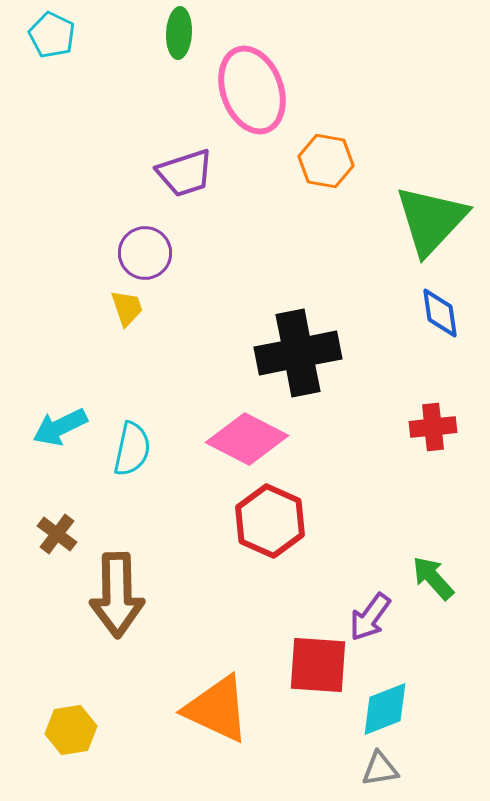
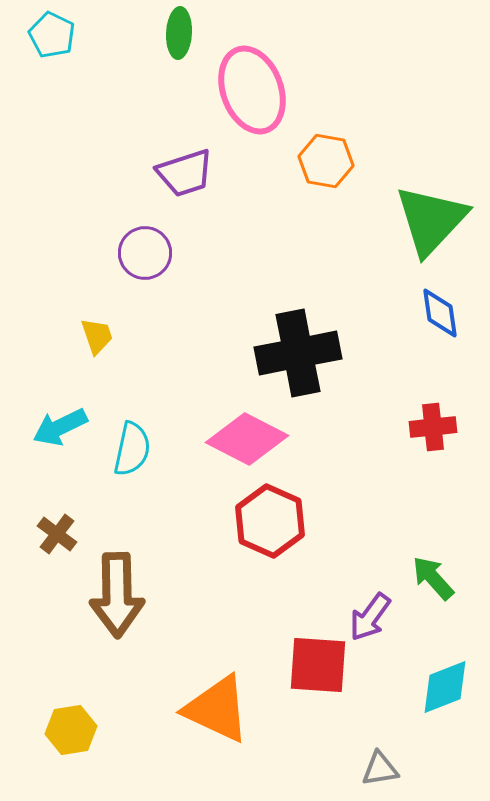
yellow trapezoid: moved 30 px left, 28 px down
cyan diamond: moved 60 px right, 22 px up
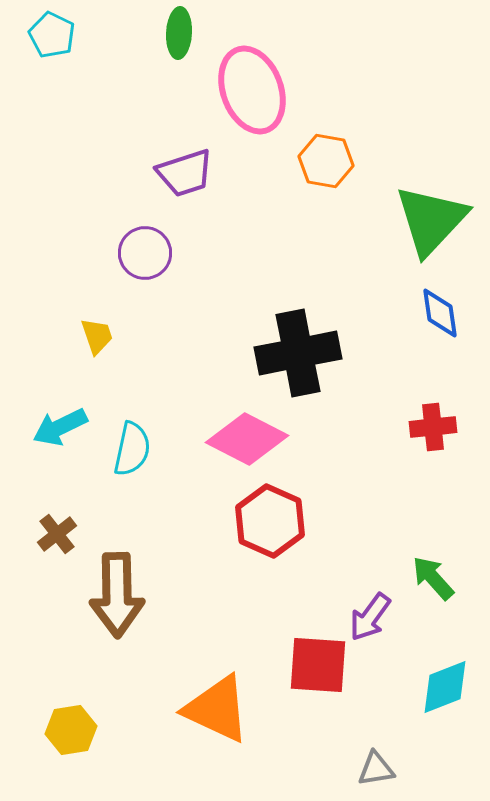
brown cross: rotated 15 degrees clockwise
gray triangle: moved 4 px left
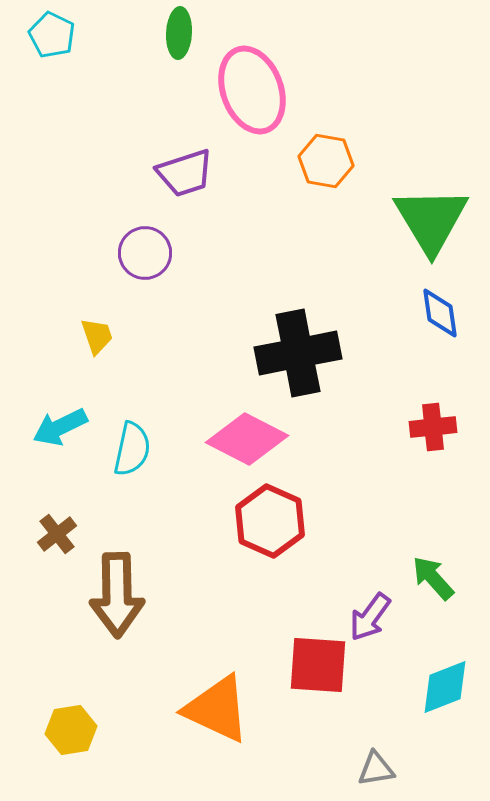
green triangle: rotated 14 degrees counterclockwise
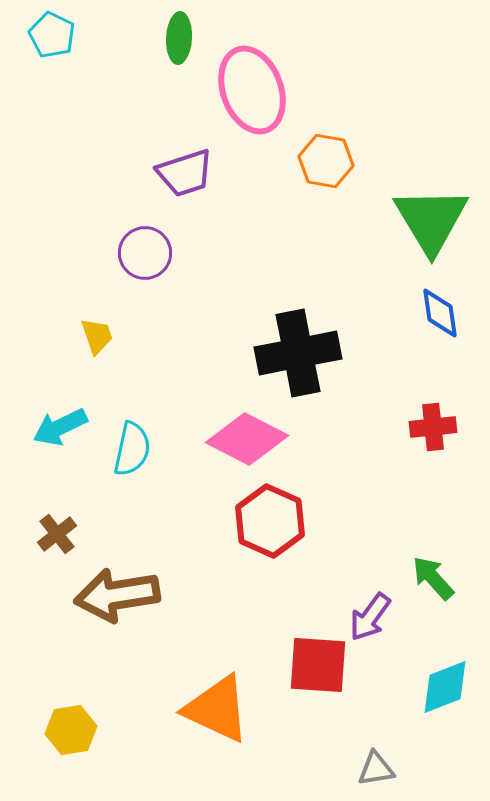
green ellipse: moved 5 px down
brown arrow: rotated 82 degrees clockwise
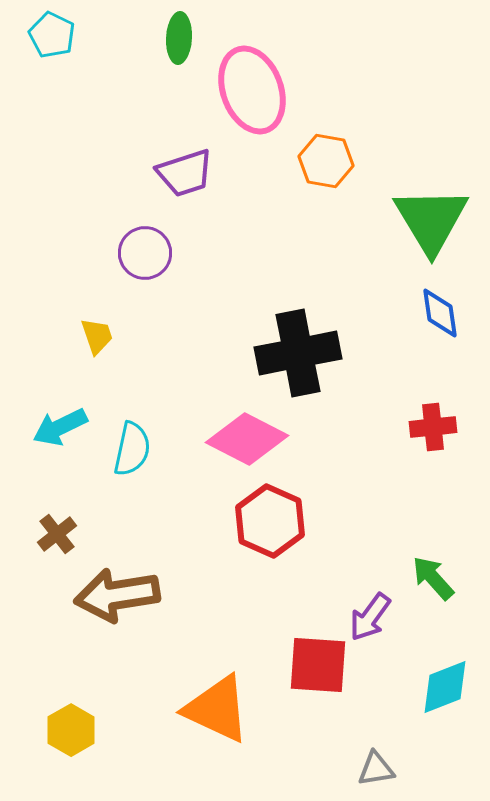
yellow hexagon: rotated 21 degrees counterclockwise
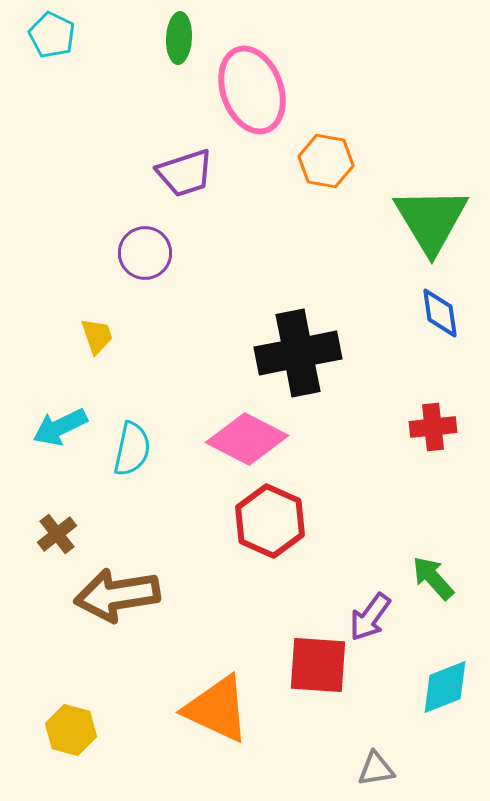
yellow hexagon: rotated 15 degrees counterclockwise
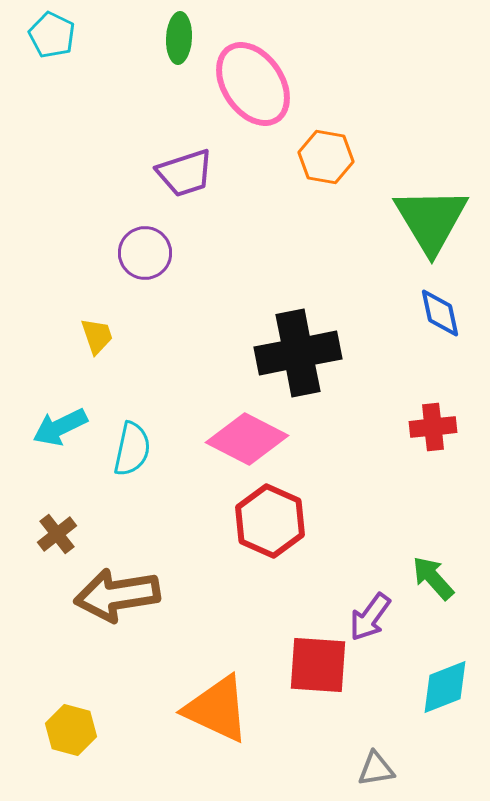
pink ellipse: moved 1 px right, 6 px up; rotated 14 degrees counterclockwise
orange hexagon: moved 4 px up
blue diamond: rotated 4 degrees counterclockwise
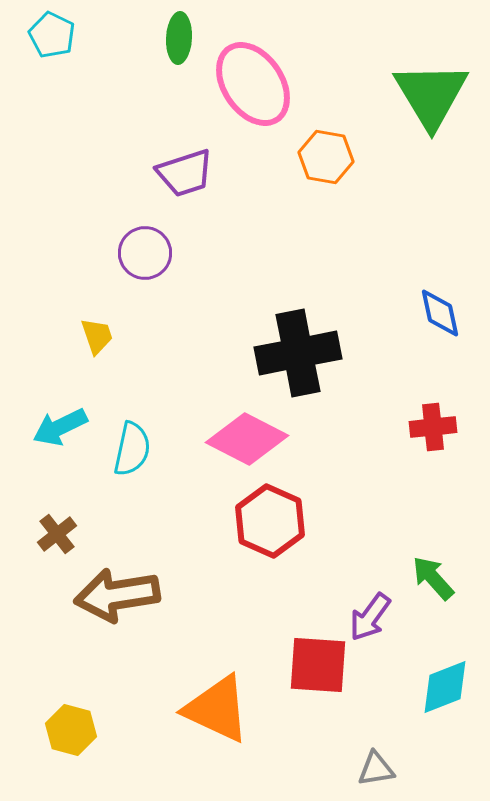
green triangle: moved 125 px up
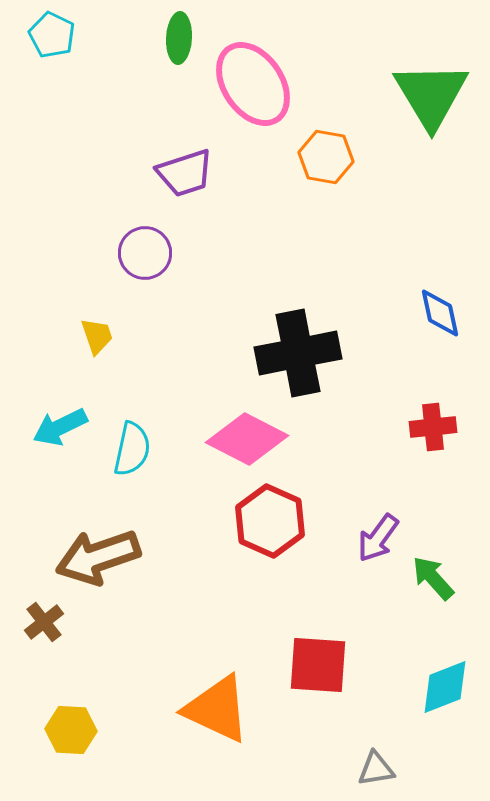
brown cross: moved 13 px left, 88 px down
brown arrow: moved 19 px left, 38 px up; rotated 10 degrees counterclockwise
purple arrow: moved 8 px right, 79 px up
yellow hexagon: rotated 12 degrees counterclockwise
